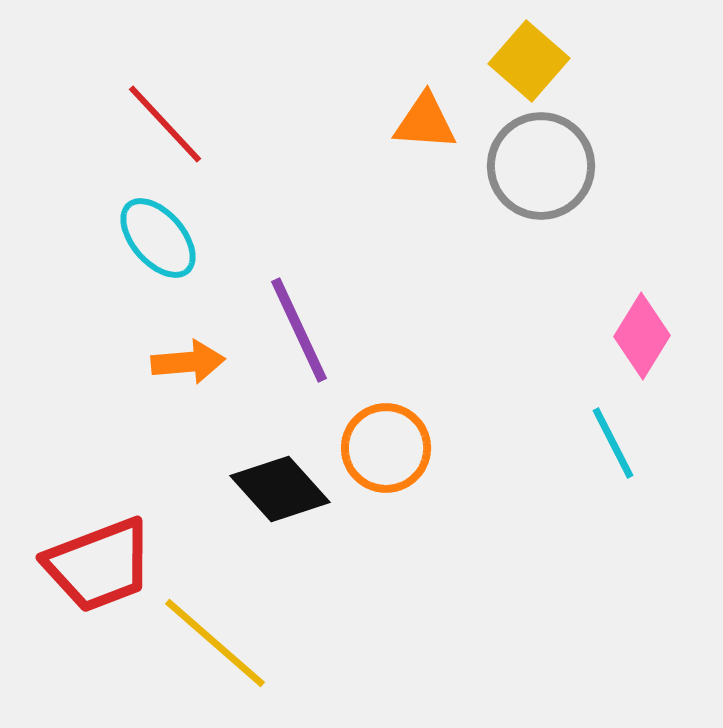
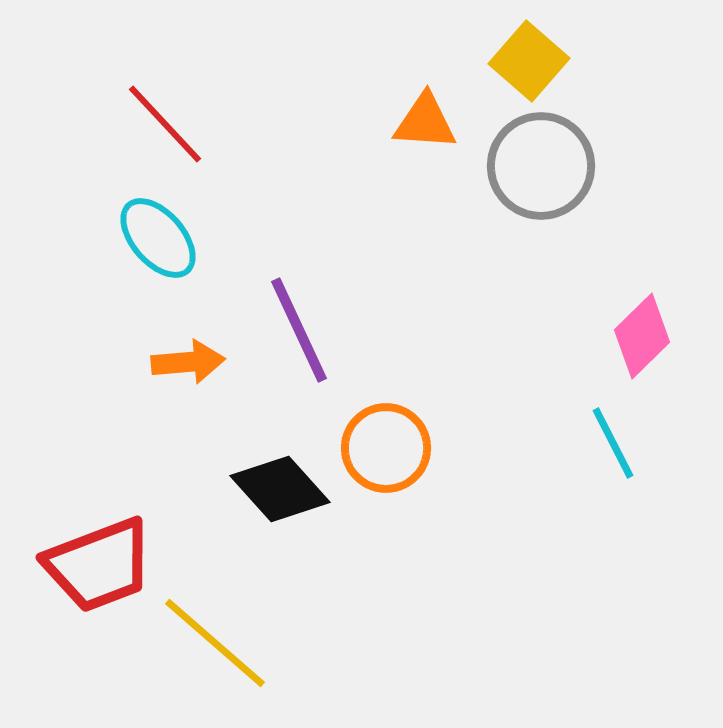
pink diamond: rotated 14 degrees clockwise
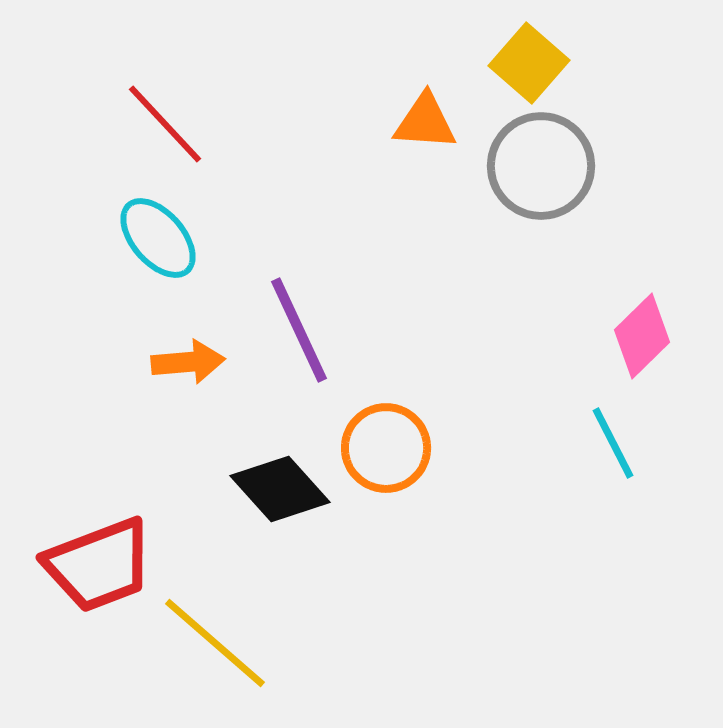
yellow square: moved 2 px down
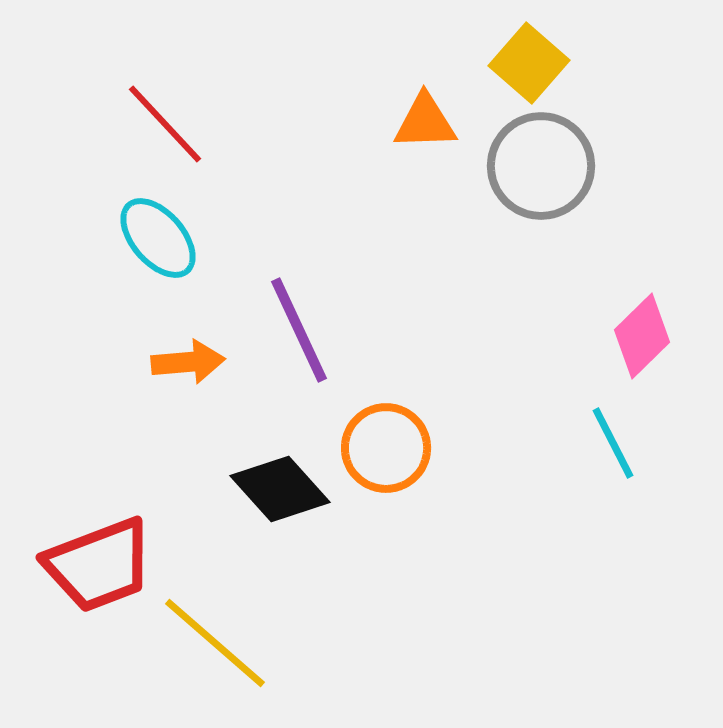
orange triangle: rotated 6 degrees counterclockwise
